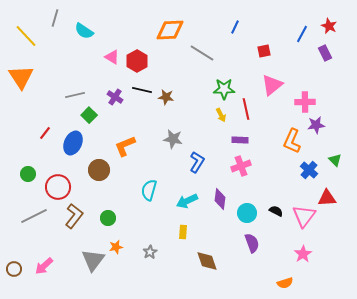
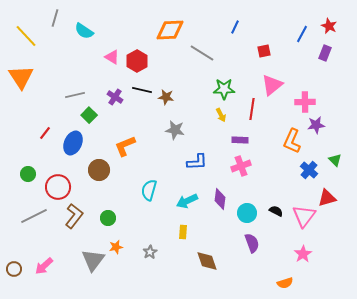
purple rectangle at (325, 53): rotated 49 degrees clockwise
red line at (246, 109): moved 6 px right; rotated 20 degrees clockwise
gray star at (173, 139): moved 2 px right, 9 px up
blue L-shape at (197, 162): rotated 55 degrees clockwise
red triangle at (327, 198): rotated 12 degrees counterclockwise
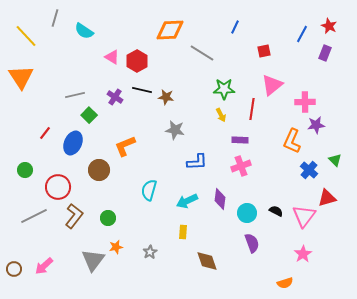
green circle at (28, 174): moved 3 px left, 4 px up
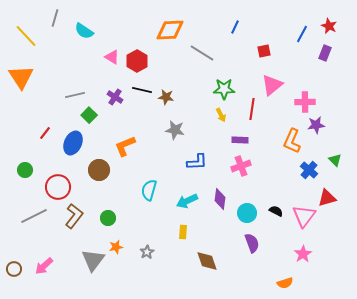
gray star at (150, 252): moved 3 px left
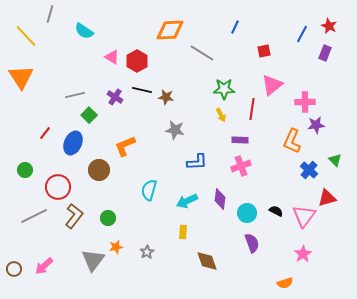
gray line at (55, 18): moved 5 px left, 4 px up
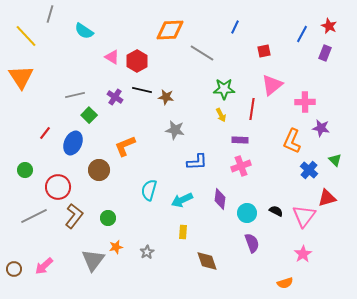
purple star at (316, 125): moved 5 px right, 3 px down; rotated 18 degrees clockwise
cyan arrow at (187, 201): moved 5 px left, 1 px up
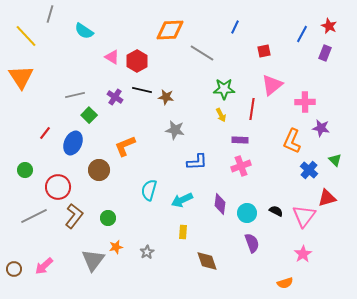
purple diamond at (220, 199): moved 5 px down
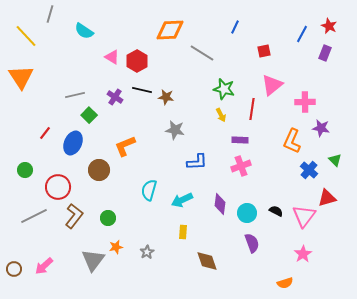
green star at (224, 89): rotated 15 degrees clockwise
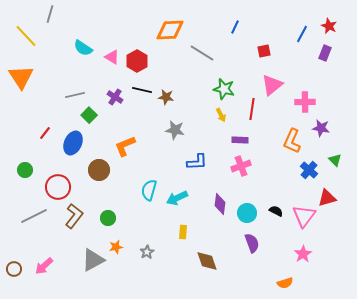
cyan semicircle at (84, 31): moved 1 px left, 17 px down
cyan arrow at (182, 200): moved 5 px left, 2 px up
gray triangle at (93, 260): rotated 25 degrees clockwise
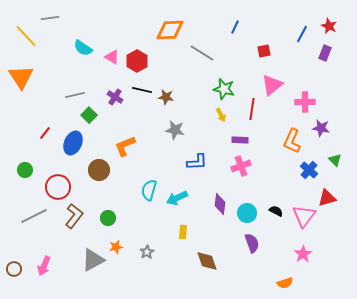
gray line at (50, 14): moved 4 px down; rotated 66 degrees clockwise
pink arrow at (44, 266): rotated 24 degrees counterclockwise
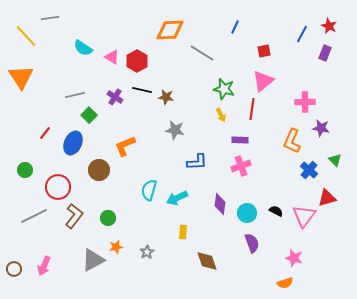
pink triangle at (272, 85): moved 9 px left, 4 px up
pink star at (303, 254): moved 9 px left, 4 px down; rotated 24 degrees counterclockwise
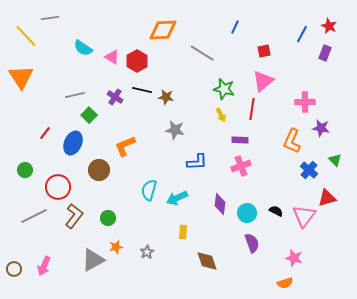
orange diamond at (170, 30): moved 7 px left
